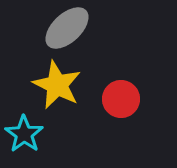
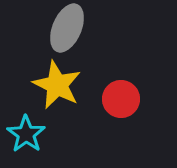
gray ellipse: rotated 24 degrees counterclockwise
cyan star: moved 2 px right
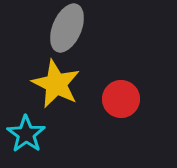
yellow star: moved 1 px left, 1 px up
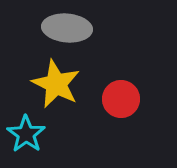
gray ellipse: rotated 72 degrees clockwise
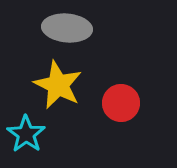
yellow star: moved 2 px right, 1 px down
red circle: moved 4 px down
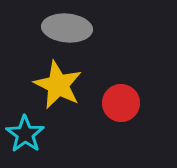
cyan star: moved 1 px left
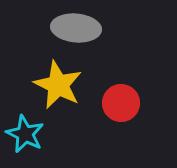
gray ellipse: moved 9 px right
cyan star: rotated 9 degrees counterclockwise
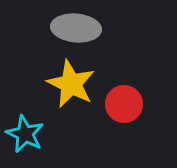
yellow star: moved 13 px right, 1 px up
red circle: moved 3 px right, 1 px down
